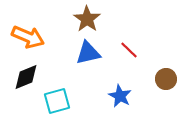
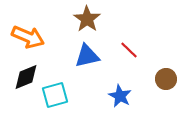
blue triangle: moved 1 px left, 3 px down
cyan square: moved 2 px left, 6 px up
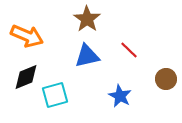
orange arrow: moved 1 px left, 1 px up
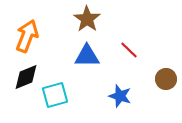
orange arrow: rotated 92 degrees counterclockwise
blue triangle: rotated 12 degrees clockwise
blue star: rotated 10 degrees counterclockwise
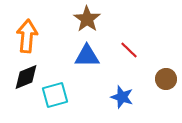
orange arrow: rotated 16 degrees counterclockwise
blue star: moved 2 px right, 1 px down
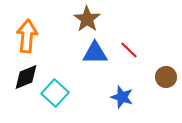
blue triangle: moved 8 px right, 3 px up
brown circle: moved 2 px up
cyan square: moved 2 px up; rotated 32 degrees counterclockwise
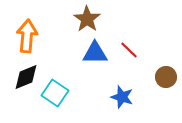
cyan square: rotated 8 degrees counterclockwise
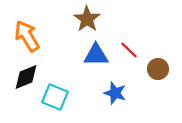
orange arrow: rotated 36 degrees counterclockwise
blue triangle: moved 1 px right, 2 px down
brown circle: moved 8 px left, 8 px up
cyan square: moved 4 px down; rotated 12 degrees counterclockwise
blue star: moved 7 px left, 4 px up
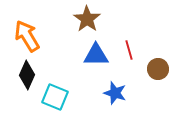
red line: rotated 30 degrees clockwise
black diamond: moved 1 px right, 2 px up; rotated 44 degrees counterclockwise
